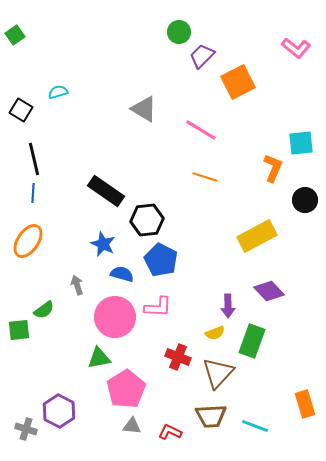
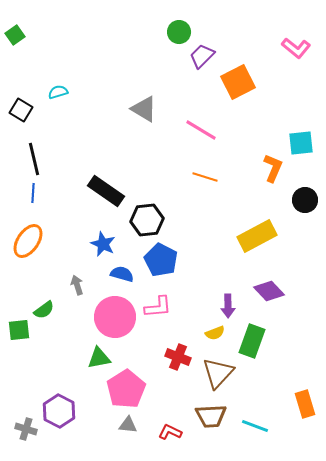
pink L-shape at (158, 307): rotated 8 degrees counterclockwise
gray triangle at (132, 426): moved 4 px left, 1 px up
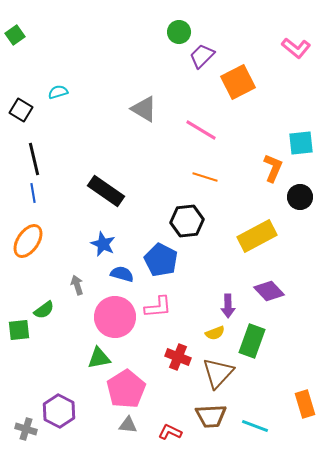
blue line at (33, 193): rotated 12 degrees counterclockwise
black circle at (305, 200): moved 5 px left, 3 px up
black hexagon at (147, 220): moved 40 px right, 1 px down
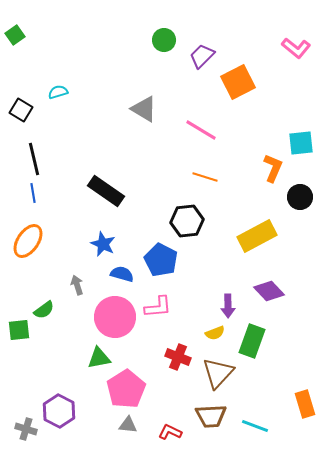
green circle at (179, 32): moved 15 px left, 8 px down
